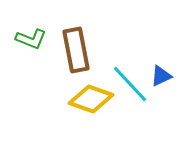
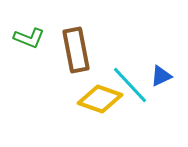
green L-shape: moved 2 px left, 1 px up
cyan line: moved 1 px down
yellow diamond: moved 9 px right
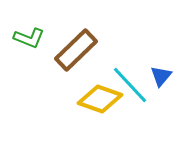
brown rectangle: rotated 57 degrees clockwise
blue triangle: rotated 25 degrees counterclockwise
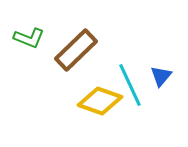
cyan line: rotated 18 degrees clockwise
yellow diamond: moved 2 px down
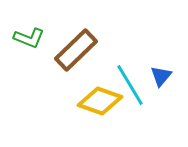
cyan line: rotated 6 degrees counterclockwise
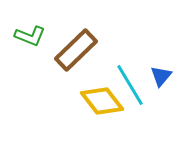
green L-shape: moved 1 px right, 2 px up
yellow diamond: moved 2 px right; rotated 33 degrees clockwise
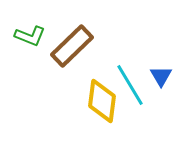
brown rectangle: moved 4 px left, 4 px up
blue triangle: rotated 10 degrees counterclockwise
yellow diamond: rotated 45 degrees clockwise
